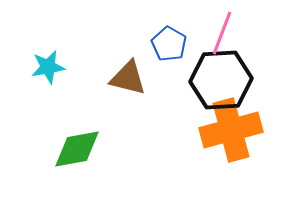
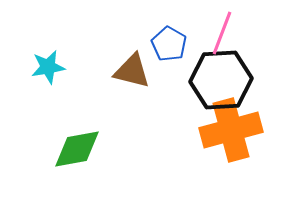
brown triangle: moved 4 px right, 7 px up
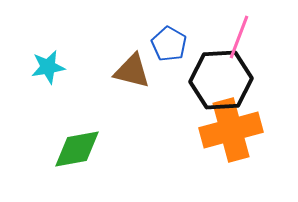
pink line: moved 17 px right, 4 px down
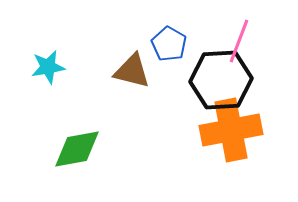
pink line: moved 4 px down
orange cross: rotated 4 degrees clockwise
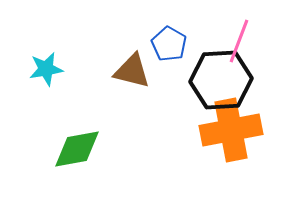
cyan star: moved 2 px left, 2 px down
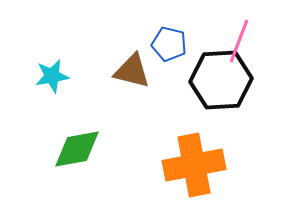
blue pentagon: rotated 16 degrees counterclockwise
cyan star: moved 6 px right, 7 px down
orange cross: moved 37 px left, 35 px down
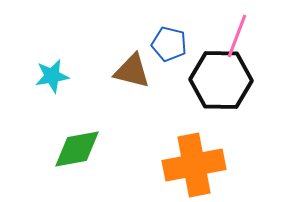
pink line: moved 2 px left, 5 px up
black hexagon: rotated 4 degrees clockwise
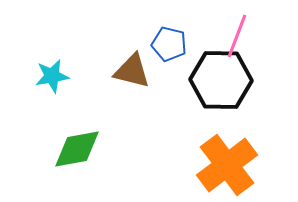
orange cross: moved 33 px right; rotated 26 degrees counterclockwise
